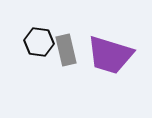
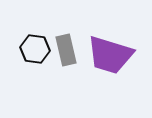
black hexagon: moved 4 px left, 7 px down
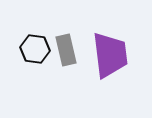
purple trapezoid: rotated 114 degrees counterclockwise
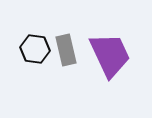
purple trapezoid: rotated 18 degrees counterclockwise
